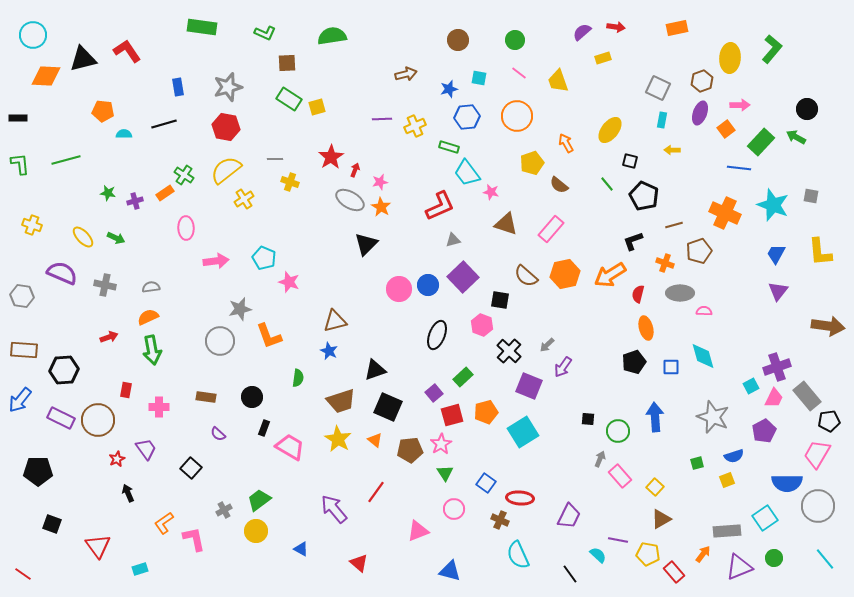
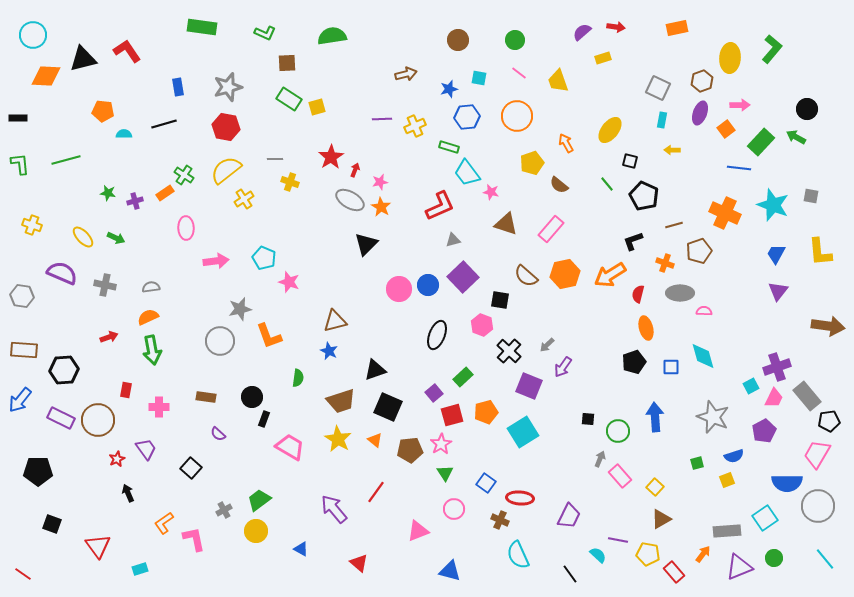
black rectangle at (264, 428): moved 9 px up
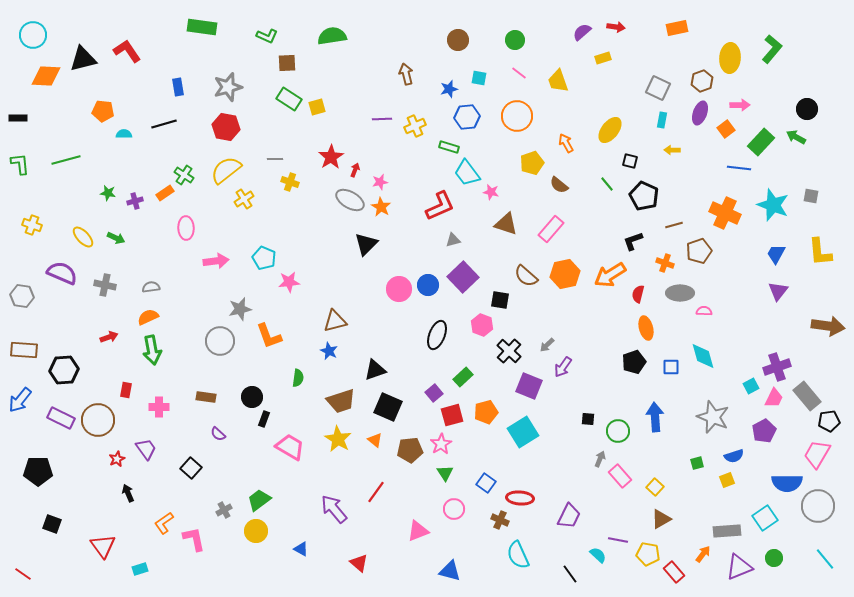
green L-shape at (265, 33): moved 2 px right, 3 px down
brown arrow at (406, 74): rotated 90 degrees counterclockwise
pink star at (289, 282): rotated 25 degrees counterclockwise
red triangle at (98, 546): moved 5 px right
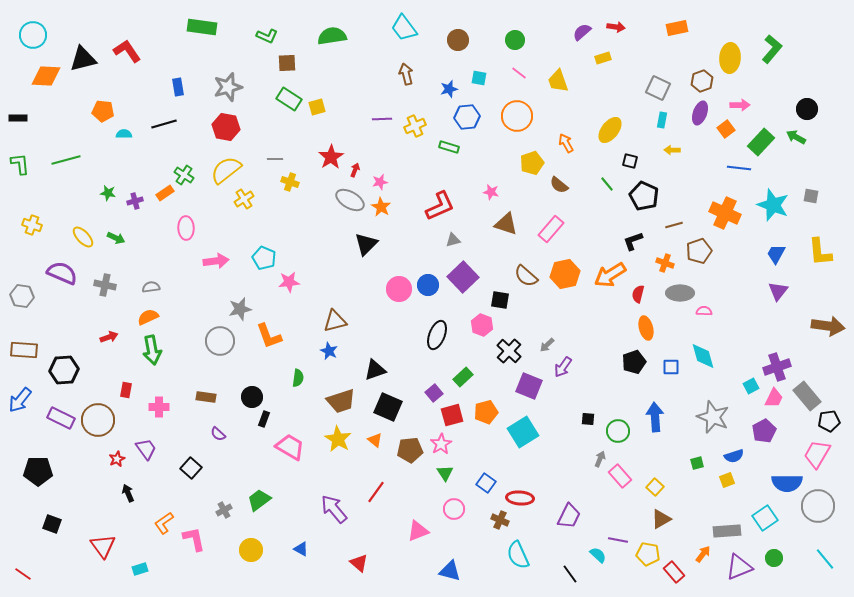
cyan trapezoid at (467, 173): moved 63 px left, 145 px up
yellow circle at (256, 531): moved 5 px left, 19 px down
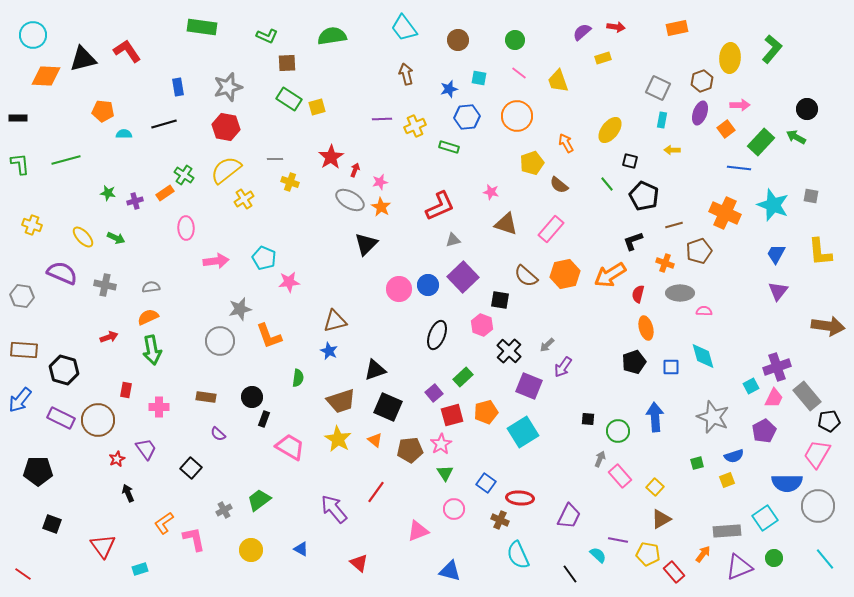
black hexagon at (64, 370): rotated 20 degrees clockwise
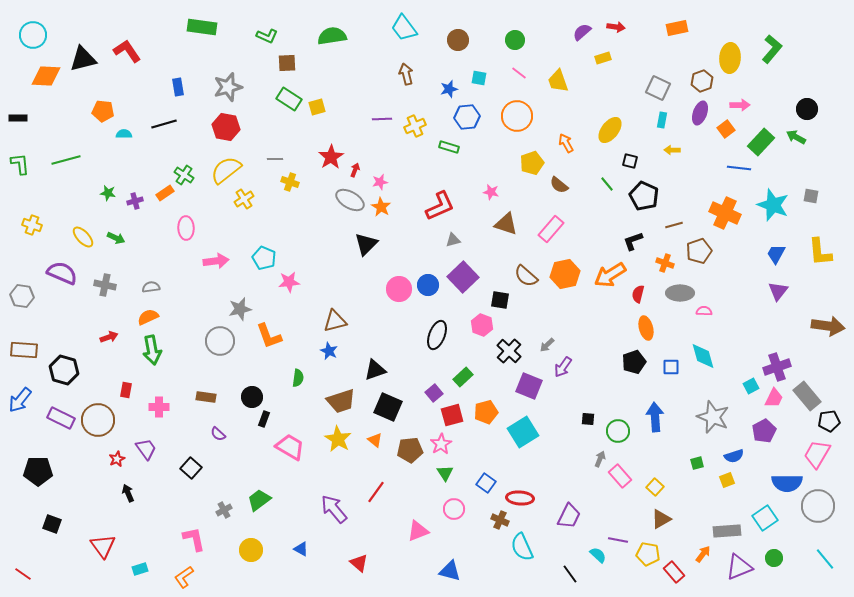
orange L-shape at (164, 523): moved 20 px right, 54 px down
cyan semicircle at (518, 555): moved 4 px right, 8 px up
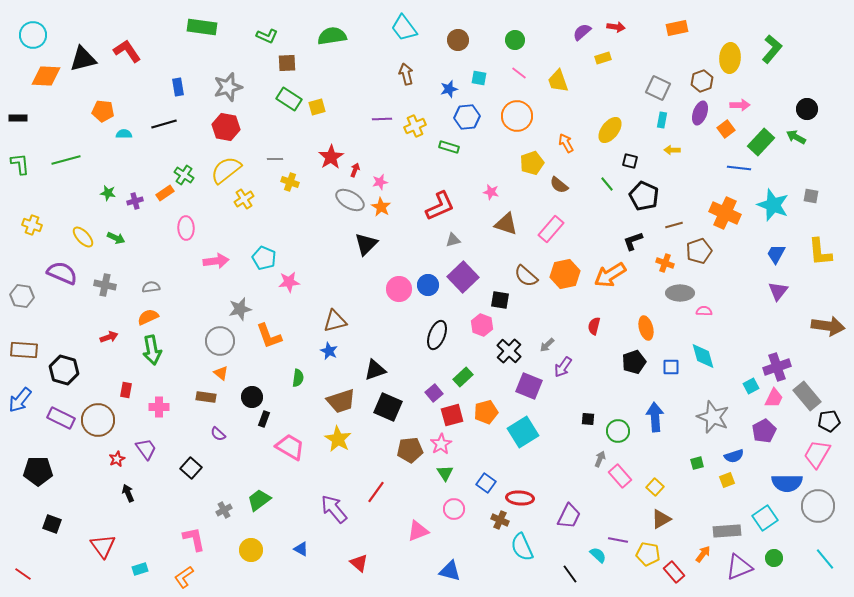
red semicircle at (638, 294): moved 44 px left, 32 px down
orange triangle at (375, 440): moved 154 px left, 67 px up
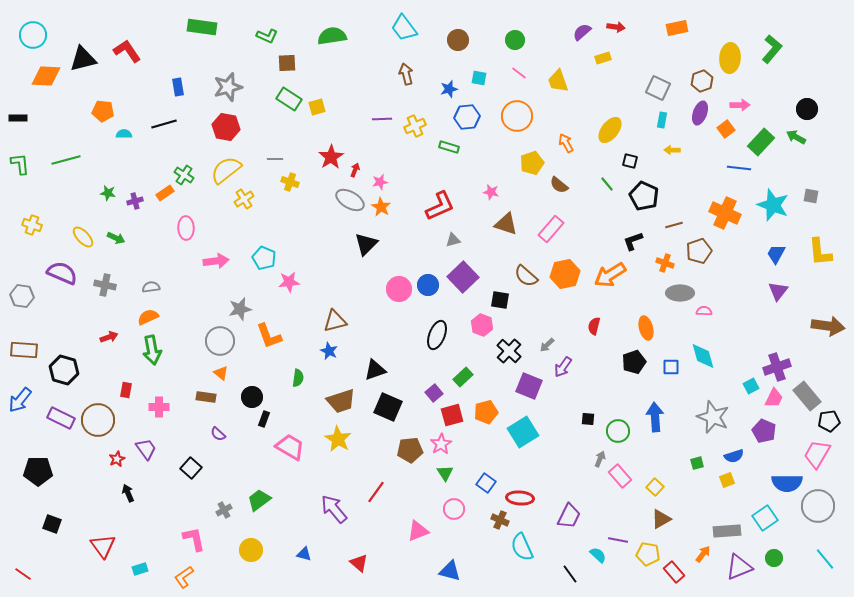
purple pentagon at (764, 431): rotated 20 degrees counterclockwise
blue triangle at (301, 549): moved 3 px right, 5 px down; rotated 14 degrees counterclockwise
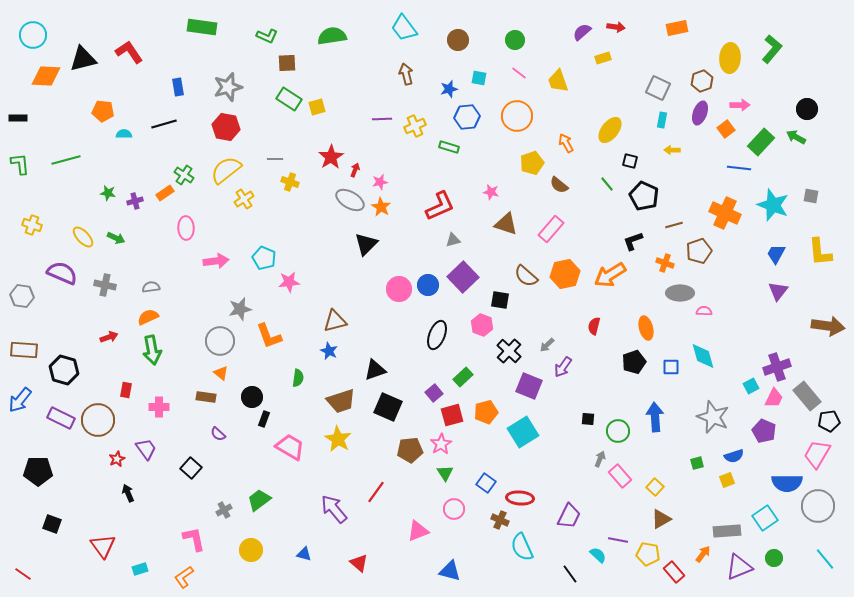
red L-shape at (127, 51): moved 2 px right, 1 px down
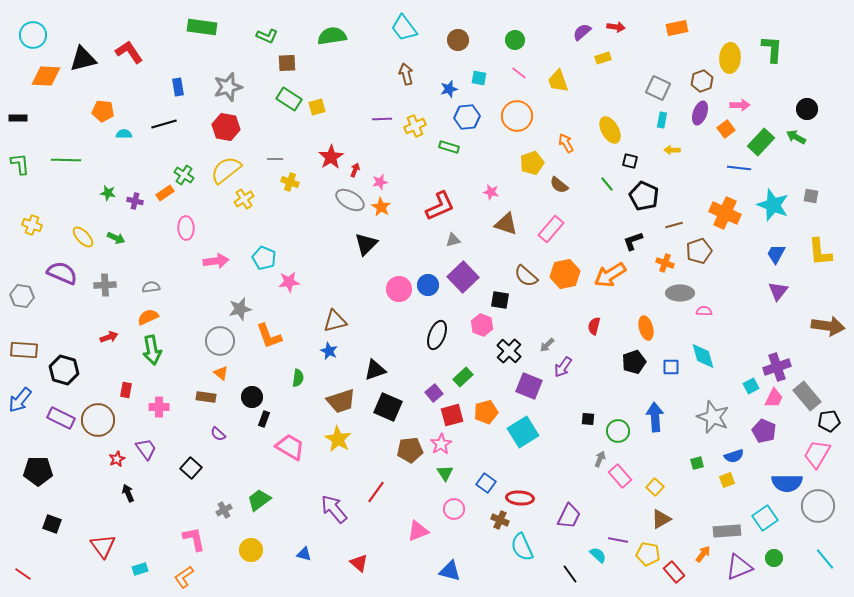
green L-shape at (772, 49): rotated 36 degrees counterclockwise
yellow ellipse at (610, 130): rotated 68 degrees counterclockwise
green line at (66, 160): rotated 16 degrees clockwise
purple cross at (135, 201): rotated 28 degrees clockwise
gray cross at (105, 285): rotated 15 degrees counterclockwise
